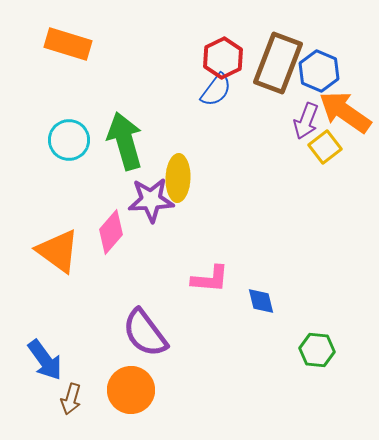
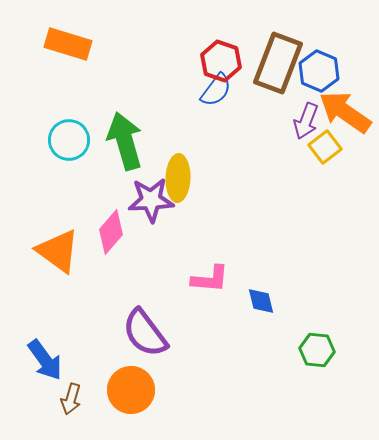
red hexagon: moved 2 px left, 3 px down; rotated 15 degrees counterclockwise
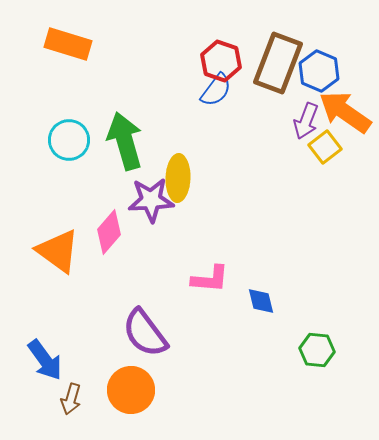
pink diamond: moved 2 px left
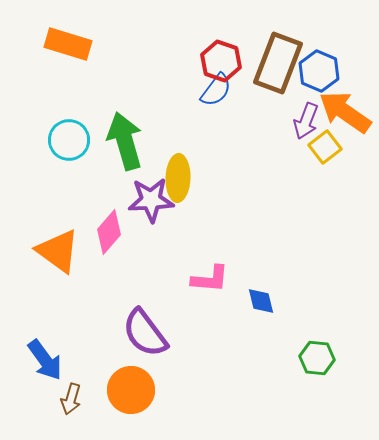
green hexagon: moved 8 px down
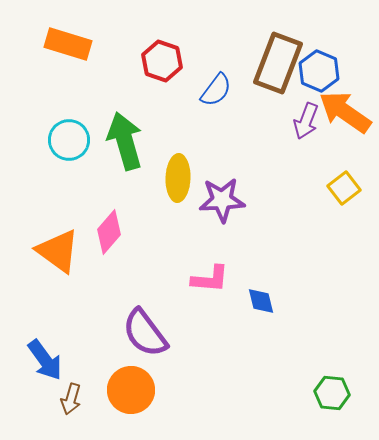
red hexagon: moved 59 px left
yellow square: moved 19 px right, 41 px down
purple star: moved 71 px right
green hexagon: moved 15 px right, 35 px down
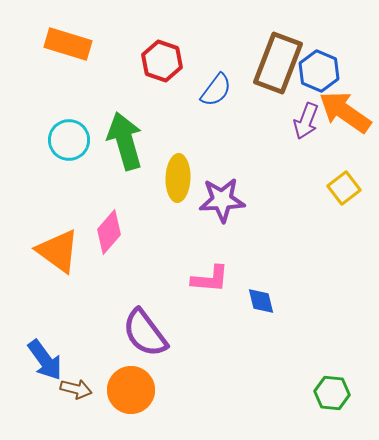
brown arrow: moved 5 px right, 10 px up; rotated 92 degrees counterclockwise
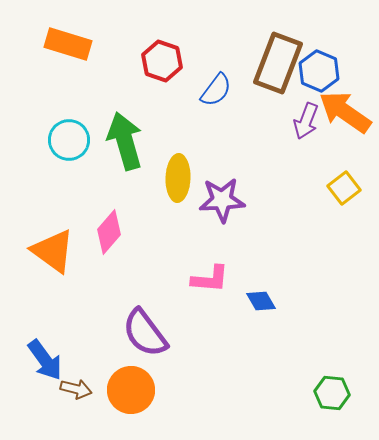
orange triangle: moved 5 px left
blue diamond: rotated 16 degrees counterclockwise
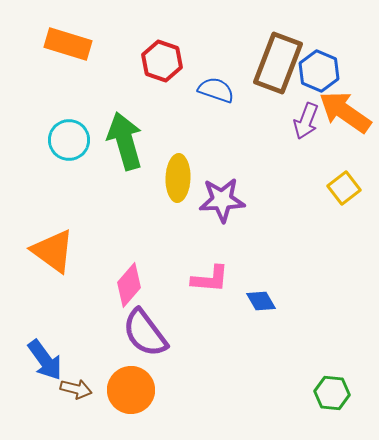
blue semicircle: rotated 108 degrees counterclockwise
pink diamond: moved 20 px right, 53 px down
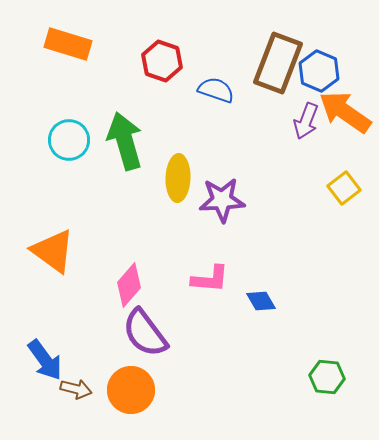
green hexagon: moved 5 px left, 16 px up
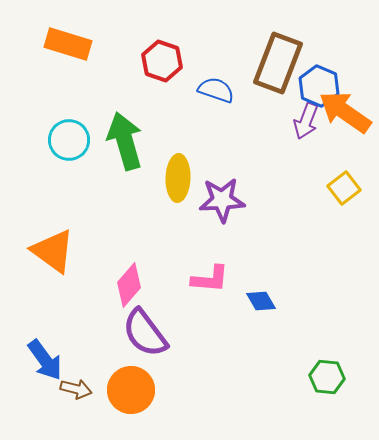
blue hexagon: moved 15 px down
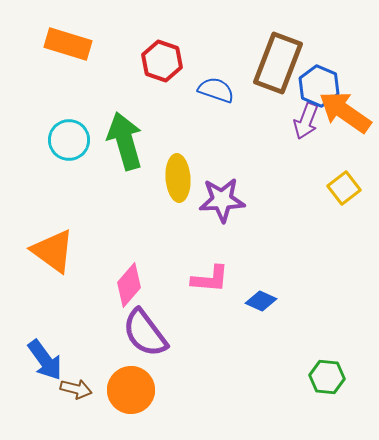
yellow ellipse: rotated 6 degrees counterclockwise
blue diamond: rotated 36 degrees counterclockwise
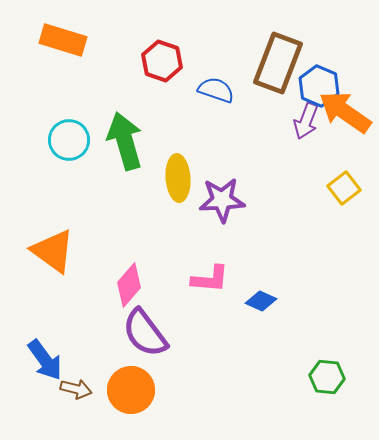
orange rectangle: moved 5 px left, 4 px up
